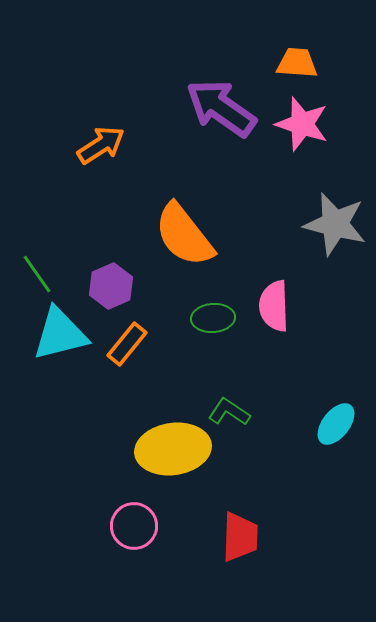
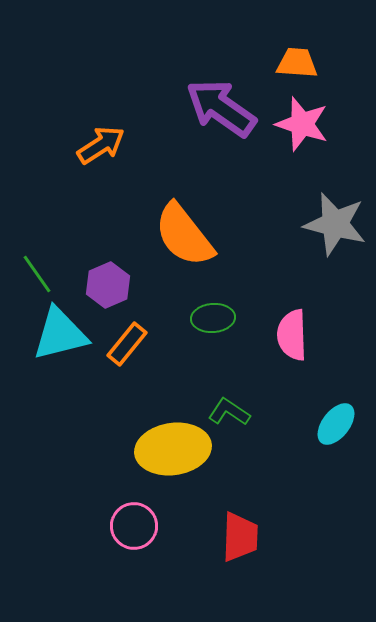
purple hexagon: moved 3 px left, 1 px up
pink semicircle: moved 18 px right, 29 px down
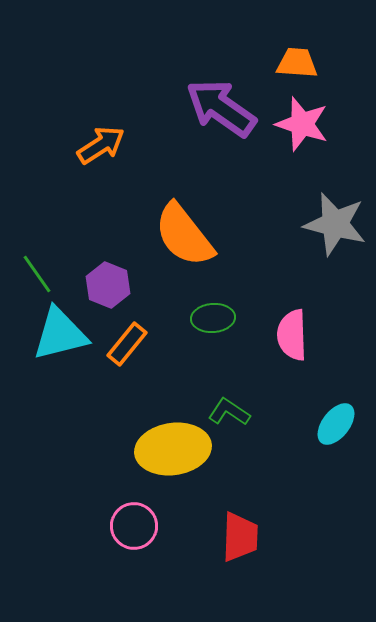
purple hexagon: rotated 15 degrees counterclockwise
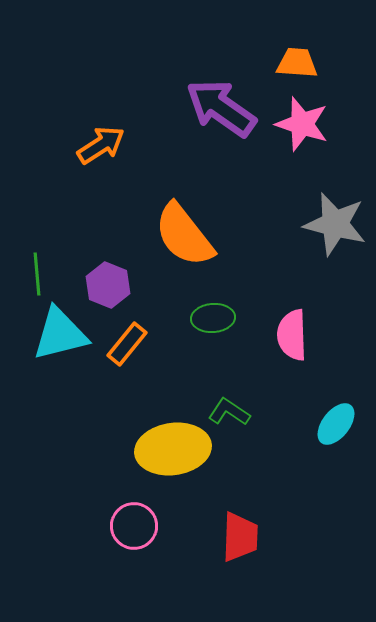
green line: rotated 30 degrees clockwise
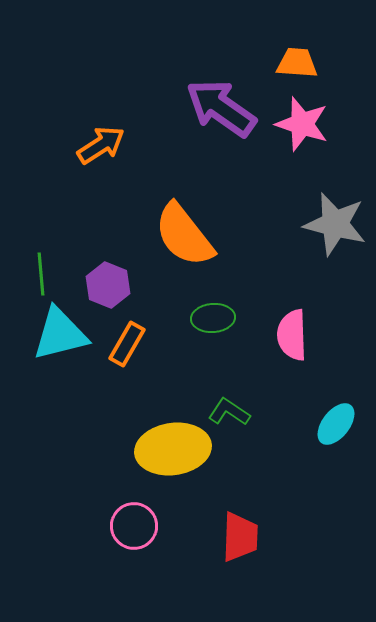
green line: moved 4 px right
orange rectangle: rotated 9 degrees counterclockwise
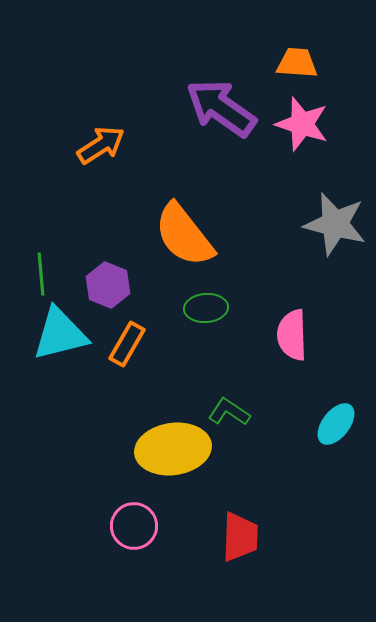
green ellipse: moved 7 px left, 10 px up
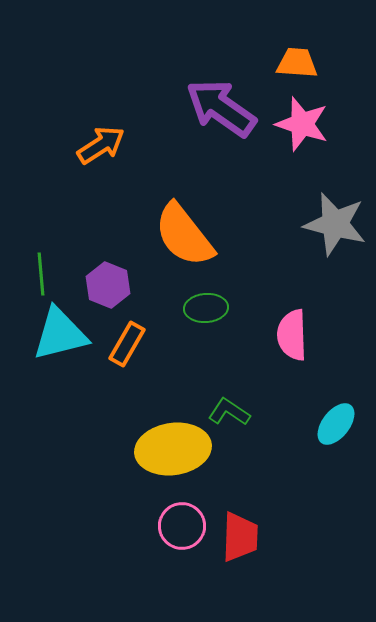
pink circle: moved 48 px right
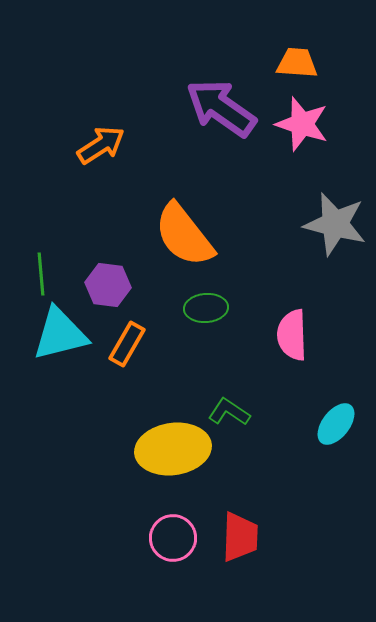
purple hexagon: rotated 15 degrees counterclockwise
pink circle: moved 9 px left, 12 px down
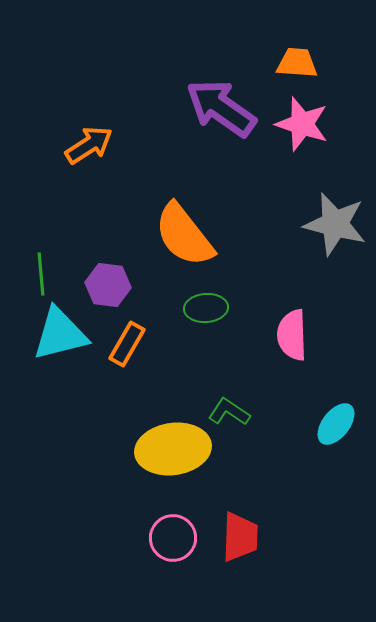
orange arrow: moved 12 px left
